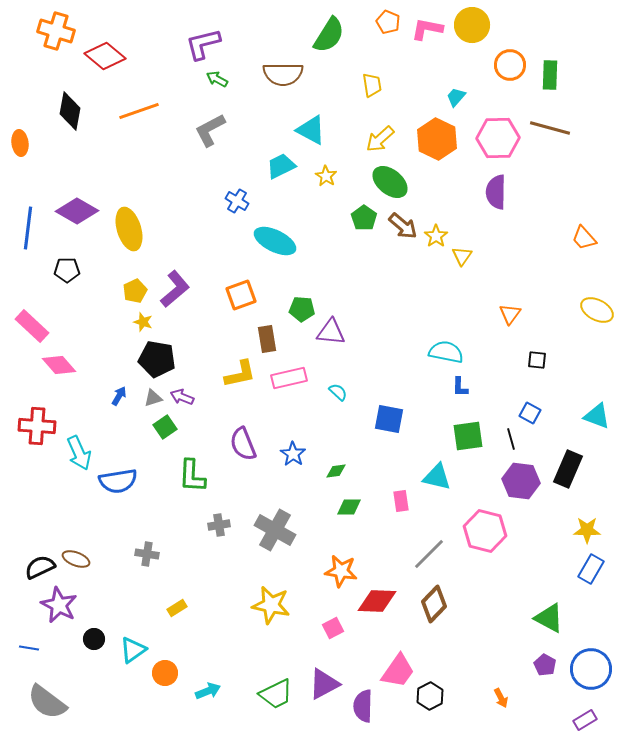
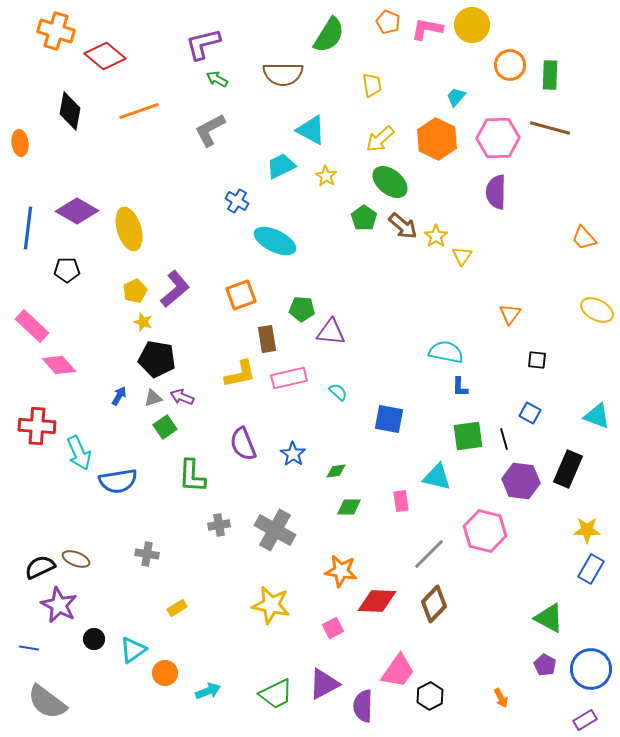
black line at (511, 439): moved 7 px left
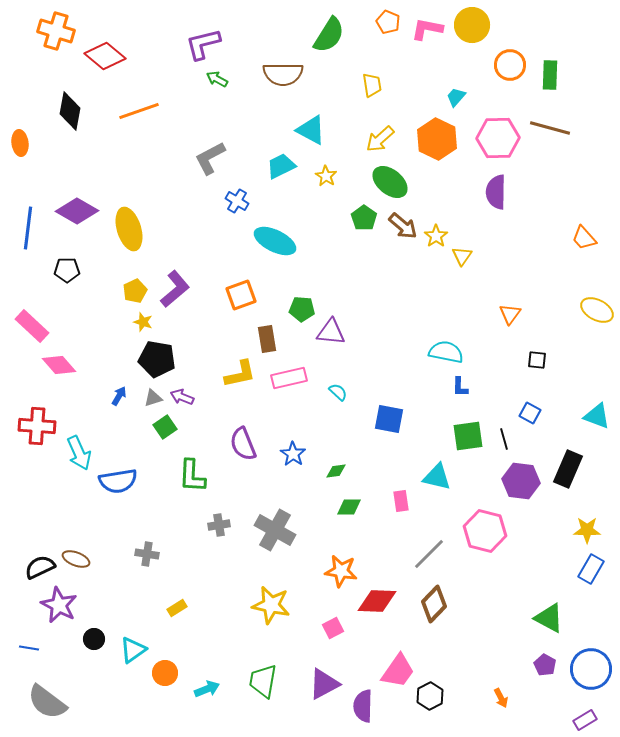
gray L-shape at (210, 130): moved 28 px down
cyan arrow at (208, 691): moved 1 px left, 2 px up
green trapezoid at (276, 694): moved 13 px left, 13 px up; rotated 126 degrees clockwise
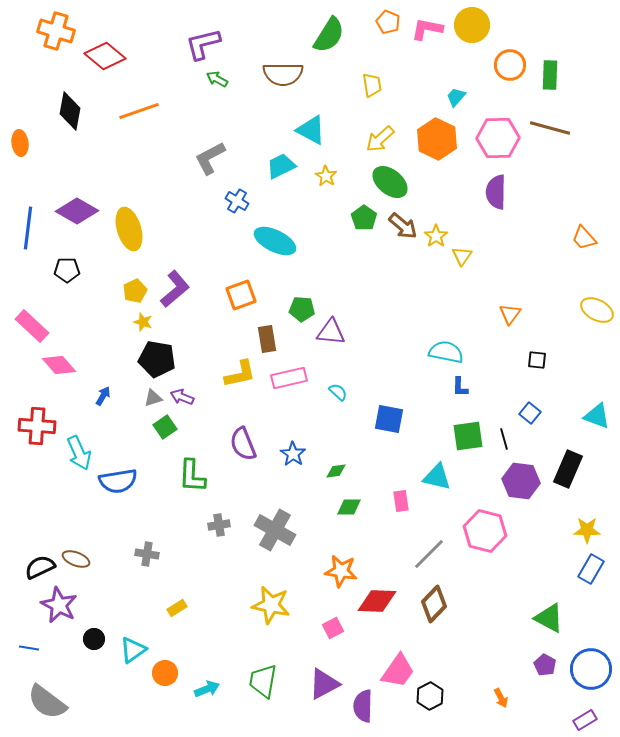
blue arrow at (119, 396): moved 16 px left
blue square at (530, 413): rotated 10 degrees clockwise
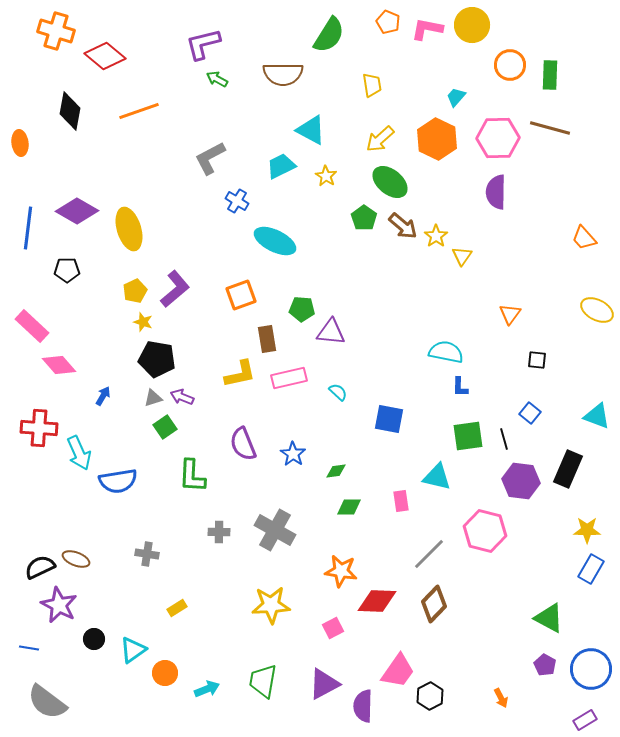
red cross at (37, 426): moved 2 px right, 2 px down
gray cross at (219, 525): moved 7 px down; rotated 10 degrees clockwise
yellow star at (271, 605): rotated 15 degrees counterclockwise
